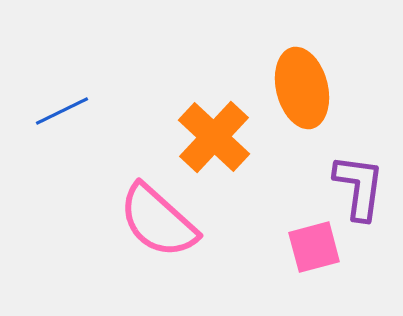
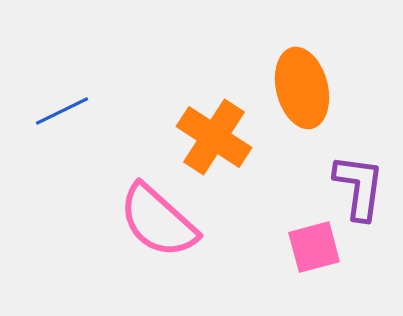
orange cross: rotated 10 degrees counterclockwise
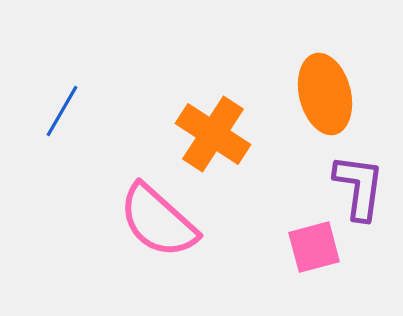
orange ellipse: moved 23 px right, 6 px down
blue line: rotated 34 degrees counterclockwise
orange cross: moved 1 px left, 3 px up
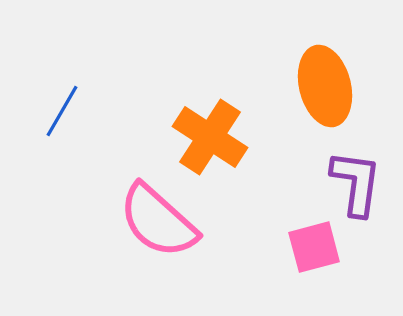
orange ellipse: moved 8 px up
orange cross: moved 3 px left, 3 px down
purple L-shape: moved 3 px left, 4 px up
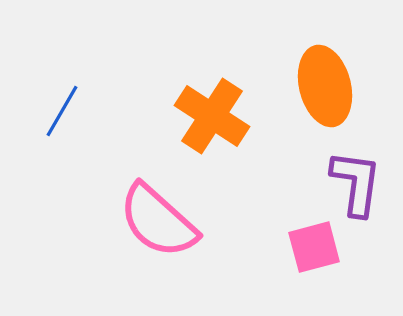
orange cross: moved 2 px right, 21 px up
